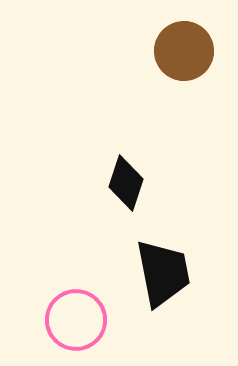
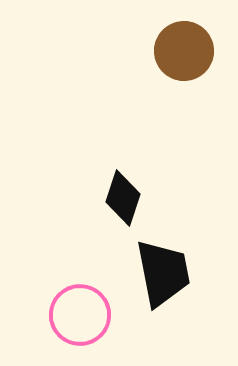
black diamond: moved 3 px left, 15 px down
pink circle: moved 4 px right, 5 px up
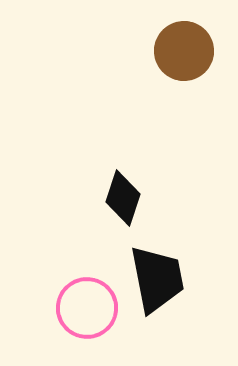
black trapezoid: moved 6 px left, 6 px down
pink circle: moved 7 px right, 7 px up
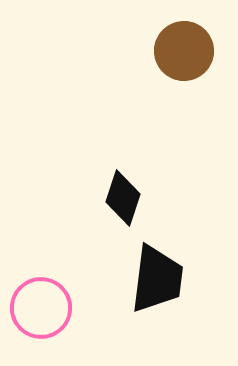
black trapezoid: rotated 18 degrees clockwise
pink circle: moved 46 px left
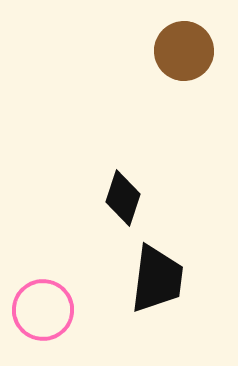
pink circle: moved 2 px right, 2 px down
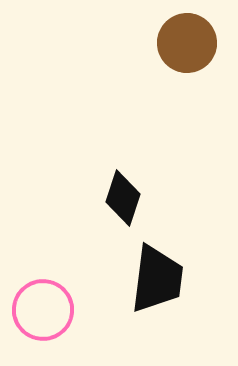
brown circle: moved 3 px right, 8 px up
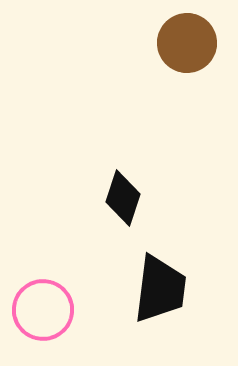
black trapezoid: moved 3 px right, 10 px down
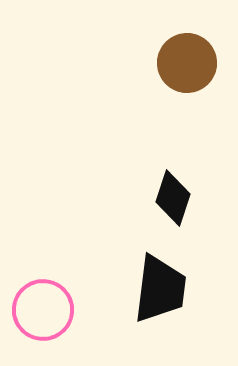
brown circle: moved 20 px down
black diamond: moved 50 px right
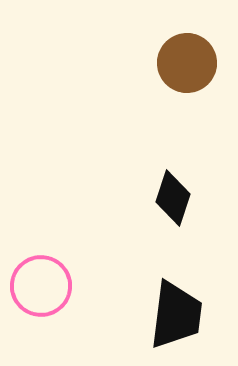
black trapezoid: moved 16 px right, 26 px down
pink circle: moved 2 px left, 24 px up
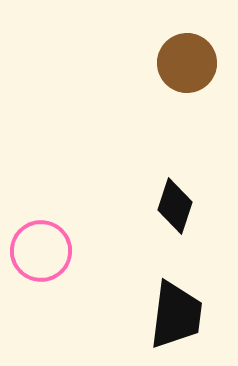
black diamond: moved 2 px right, 8 px down
pink circle: moved 35 px up
